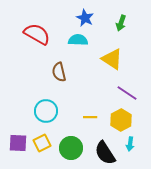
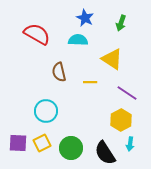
yellow line: moved 35 px up
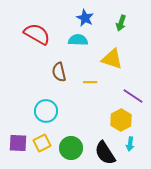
yellow triangle: rotated 15 degrees counterclockwise
purple line: moved 6 px right, 3 px down
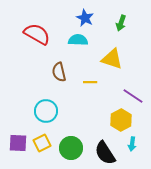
cyan arrow: moved 2 px right
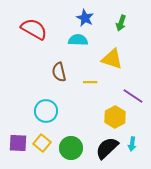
red semicircle: moved 3 px left, 5 px up
yellow hexagon: moved 6 px left, 3 px up
yellow square: rotated 24 degrees counterclockwise
black semicircle: moved 2 px right, 5 px up; rotated 80 degrees clockwise
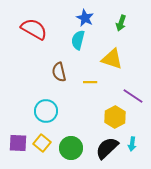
cyan semicircle: rotated 78 degrees counterclockwise
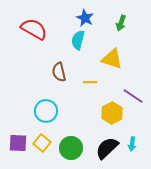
yellow hexagon: moved 3 px left, 4 px up
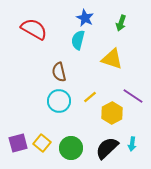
yellow line: moved 15 px down; rotated 40 degrees counterclockwise
cyan circle: moved 13 px right, 10 px up
purple square: rotated 18 degrees counterclockwise
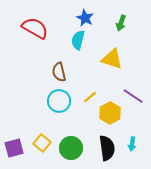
red semicircle: moved 1 px right, 1 px up
yellow hexagon: moved 2 px left
purple square: moved 4 px left, 5 px down
black semicircle: rotated 125 degrees clockwise
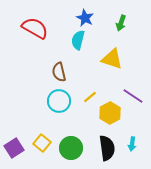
purple square: rotated 18 degrees counterclockwise
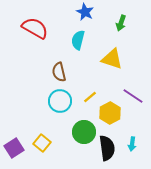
blue star: moved 6 px up
cyan circle: moved 1 px right
green circle: moved 13 px right, 16 px up
